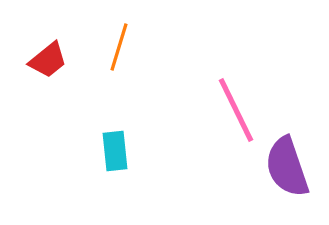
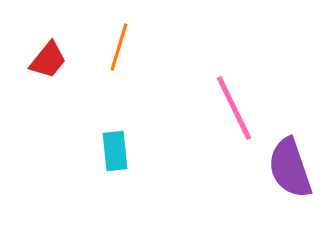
red trapezoid: rotated 12 degrees counterclockwise
pink line: moved 2 px left, 2 px up
purple semicircle: moved 3 px right, 1 px down
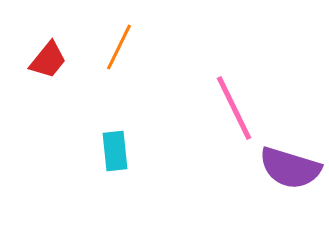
orange line: rotated 9 degrees clockwise
purple semicircle: rotated 54 degrees counterclockwise
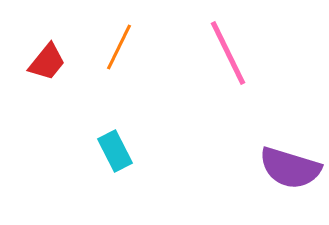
red trapezoid: moved 1 px left, 2 px down
pink line: moved 6 px left, 55 px up
cyan rectangle: rotated 21 degrees counterclockwise
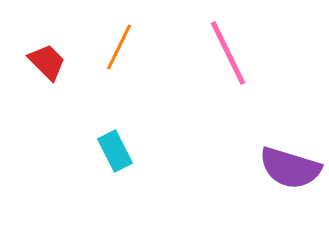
red trapezoid: rotated 84 degrees counterclockwise
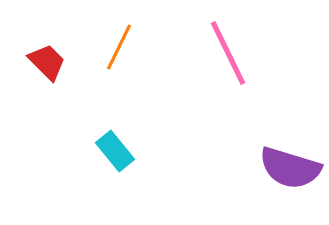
cyan rectangle: rotated 12 degrees counterclockwise
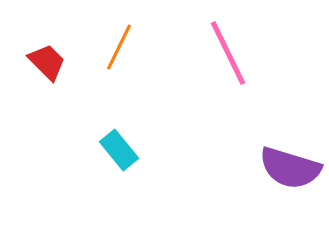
cyan rectangle: moved 4 px right, 1 px up
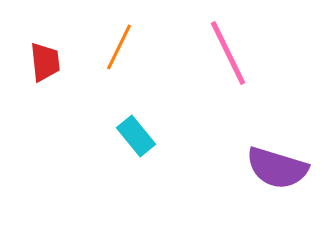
red trapezoid: moved 2 px left; rotated 39 degrees clockwise
cyan rectangle: moved 17 px right, 14 px up
purple semicircle: moved 13 px left
